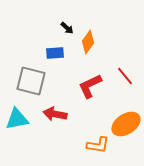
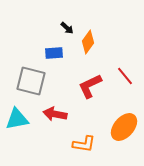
blue rectangle: moved 1 px left
orange ellipse: moved 2 px left, 3 px down; rotated 16 degrees counterclockwise
orange L-shape: moved 14 px left, 1 px up
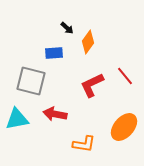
red L-shape: moved 2 px right, 1 px up
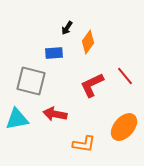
black arrow: rotated 80 degrees clockwise
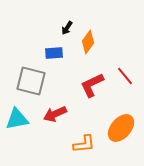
red arrow: rotated 35 degrees counterclockwise
orange ellipse: moved 3 px left, 1 px down
orange L-shape: rotated 15 degrees counterclockwise
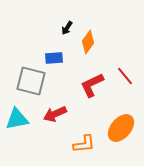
blue rectangle: moved 5 px down
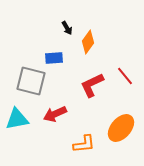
black arrow: rotated 64 degrees counterclockwise
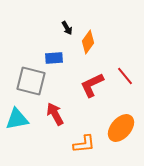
red arrow: rotated 85 degrees clockwise
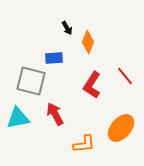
orange diamond: rotated 15 degrees counterclockwise
red L-shape: rotated 32 degrees counterclockwise
cyan triangle: moved 1 px right, 1 px up
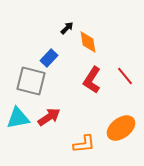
black arrow: rotated 104 degrees counterclockwise
orange diamond: rotated 30 degrees counterclockwise
blue rectangle: moved 5 px left; rotated 42 degrees counterclockwise
red L-shape: moved 5 px up
red arrow: moved 6 px left, 3 px down; rotated 85 degrees clockwise
orange ellipse: rotated 12 degrees clockwise
